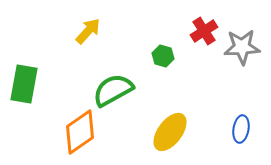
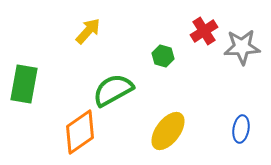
yellow ellipse: moved 2 px left, 1 px up
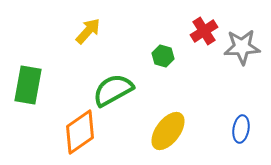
green rectangle: moved 4 px right, 1 px down
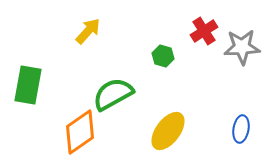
green semicircle: moved 4 px down
